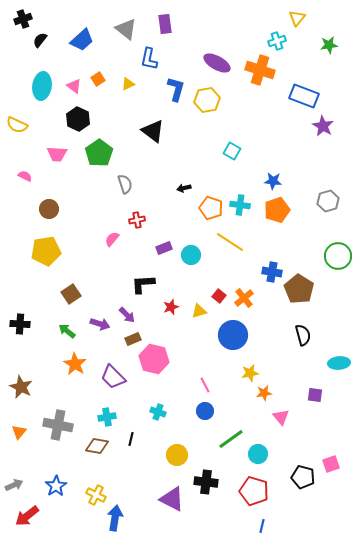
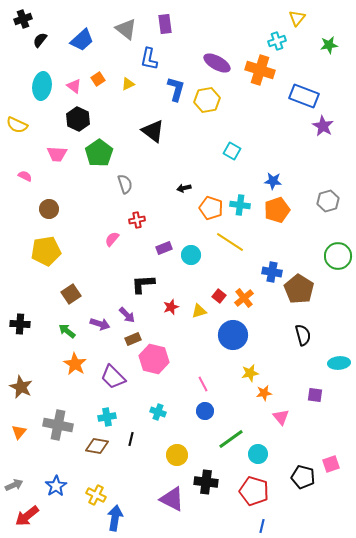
pink line at (205, 385): moved 2 px left, 1 px up
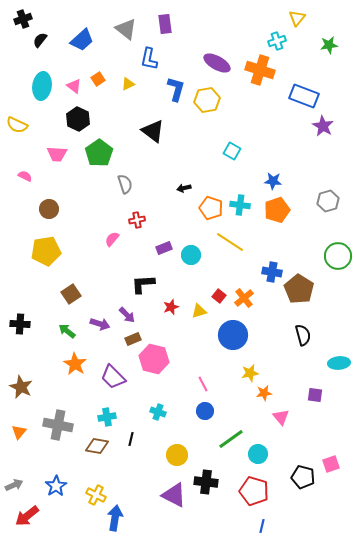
purple triangle at (172, 499): moved 2 px right, 4 px up
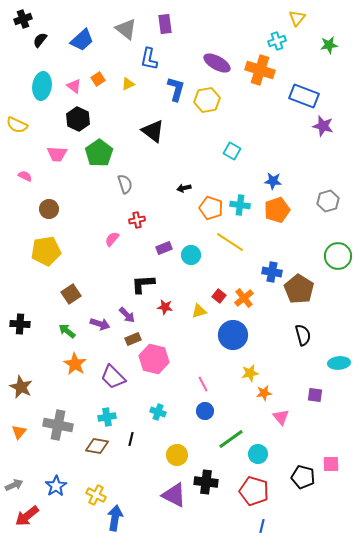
purple star at (323, 126): rotated 15 degrees counterclockwise
red star at (171, 307): moved 6 px left; rotated 28 degrees clockwise
pink square at (331, 464): rotated 18 degrees clockwise
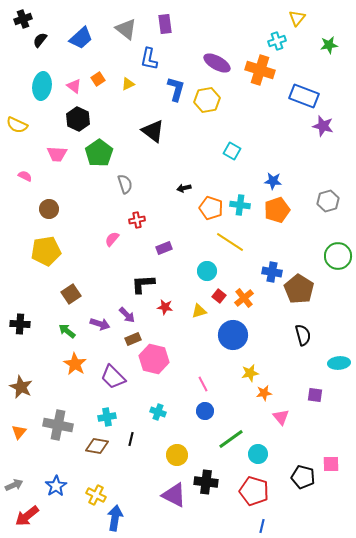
blue trapezoid at (82, 40): moved 1 px left, 2 px up
cyan circle at (191, 255): moved 16 px right, 16 px down
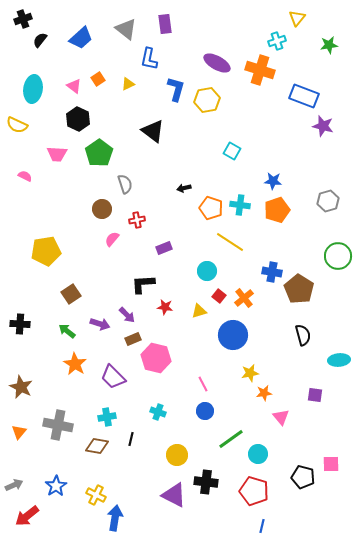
cyan ellipse at (42, 86): moved 9 px left, 3 px down
brown circle at (49, 209): moved 53 px right
pink hexagon at (154, 359): moved 2 px right, 1 px up
cyan ellipse at (339, 363): moved 3 px up
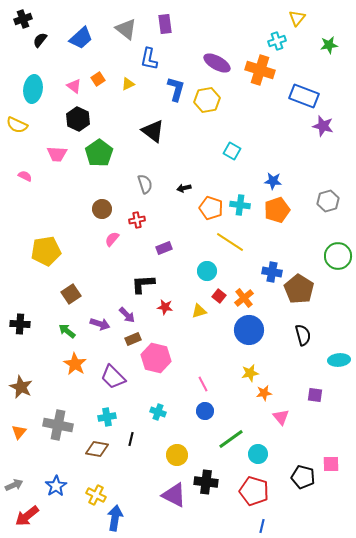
gray semicircle at (125, 184): moved 20 px right
blue circle at (233, 335): moved 16 px right, 5 px up
brown diamond at (97, 446): moved 3 px down
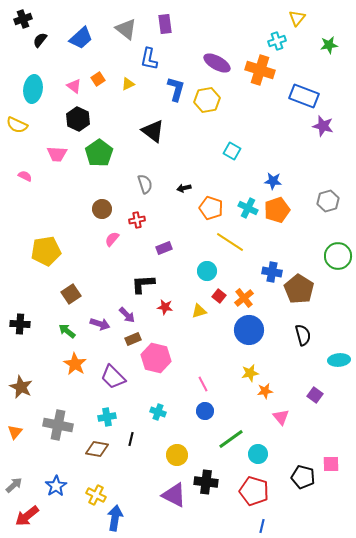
cyan cross at (240, 205): moved 8 px right, 3 px down; rotated 18 degrees clockwise
orange star at (264, 393): moved 1 px right, 2 px up
purple square at (315, 395): rotated 28 degrees clockwise
orange triangle at (19, 432): moved 4 px left
gray arrow at (14, 485): rotated 18 degrees counterclockwise
